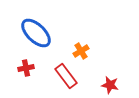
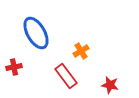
blue ellipse: rotated 16 degrees clockwise
red cross: moved 12 px left, 1 px up
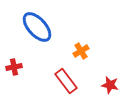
blue ellipse: moved 1 px right, 6 px up; rotated 12 degrees counterclockwise
red rectangle: moved 5 px down
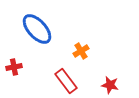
blue ellipse: moved 2 px down
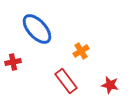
red cross: moved 1 px left, 5 px up
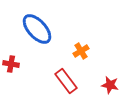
red cross: moved 2 px left, 2 px down; rotated 21 degrees clockwise
